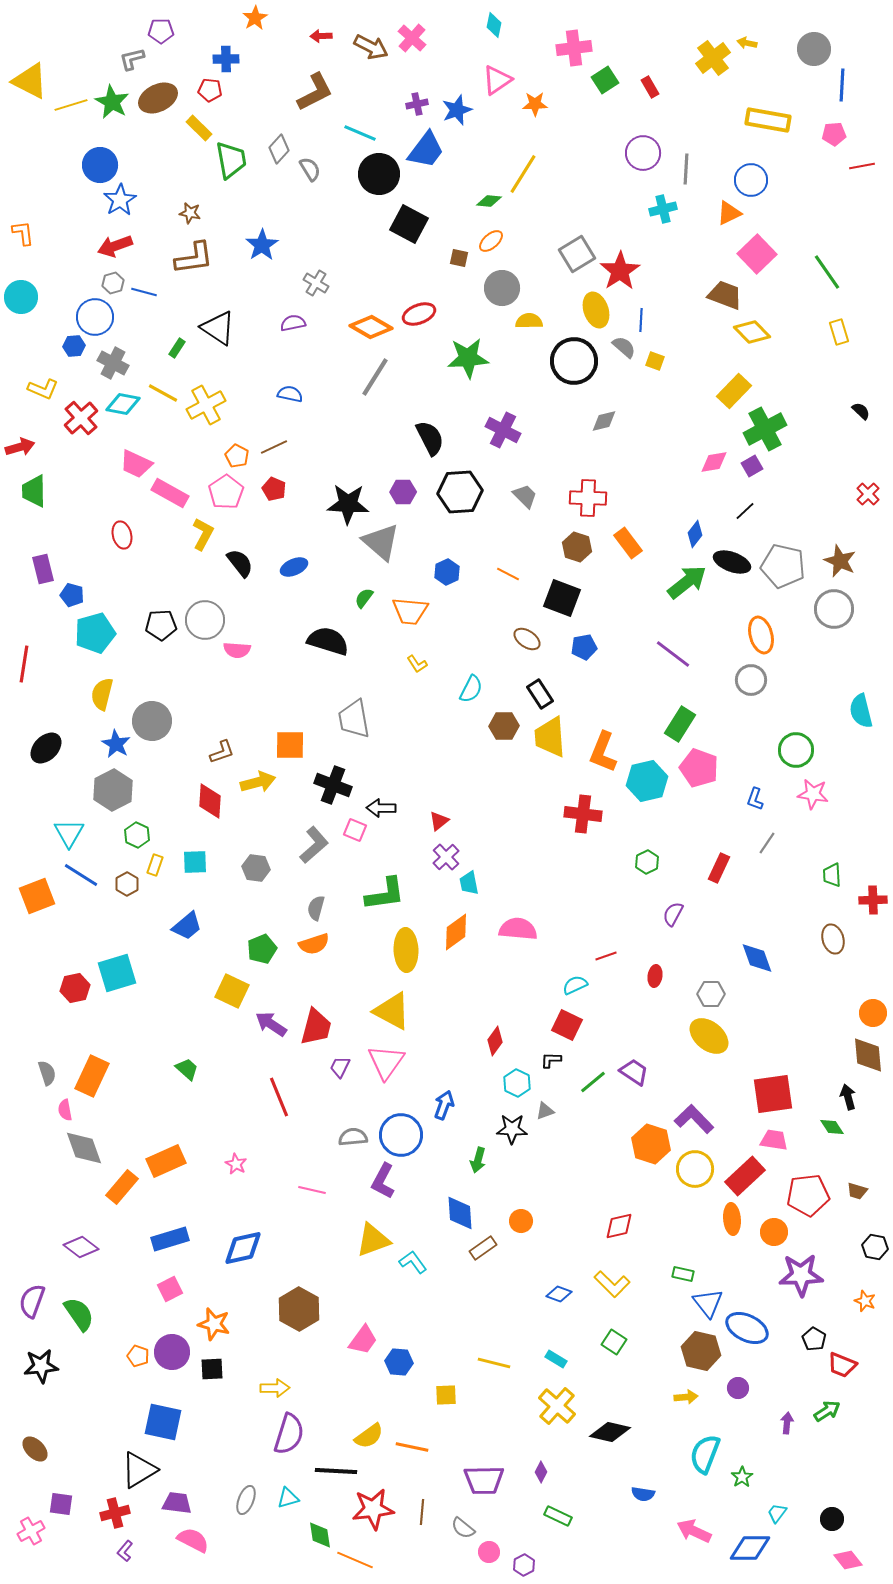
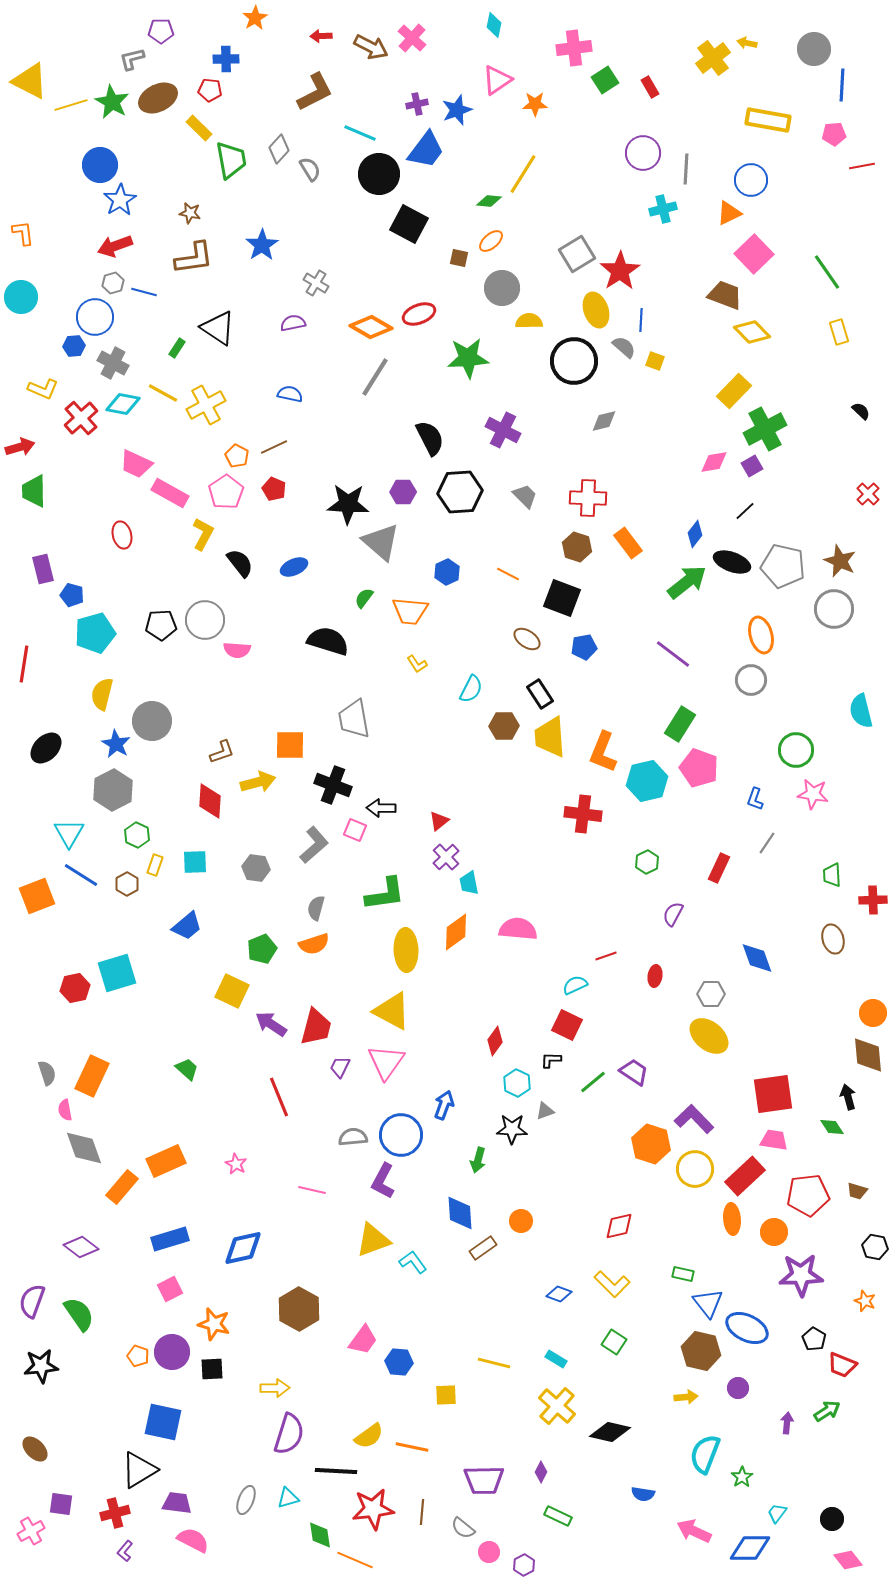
pink square at (757, 254): moved 3 px left
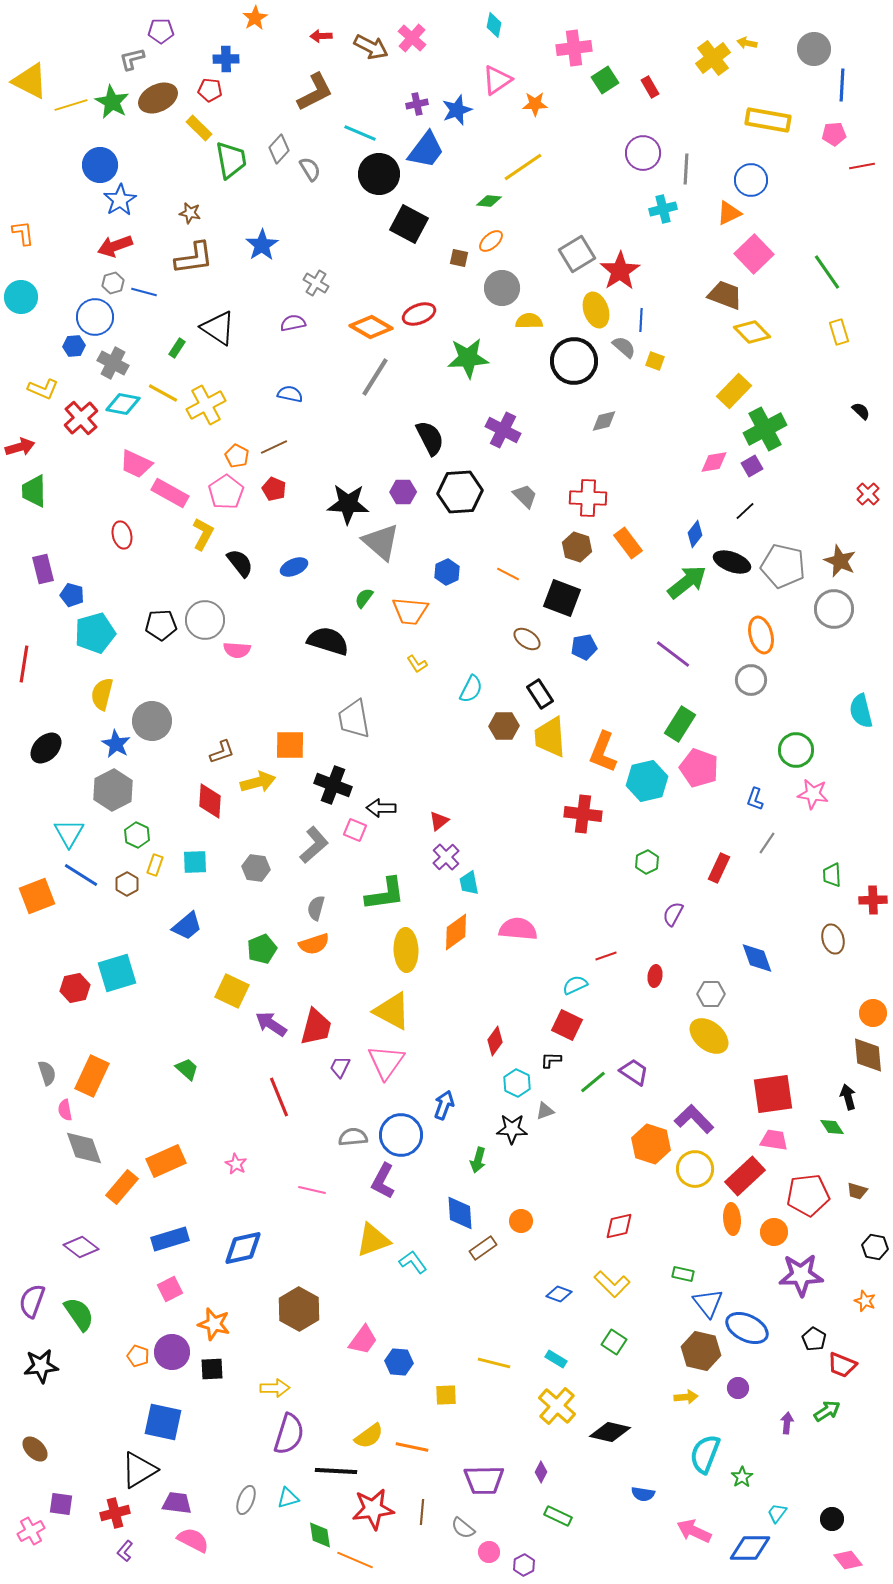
yellow line at (523, 174): moved 7 px up; rotated 24 degrees clockwise
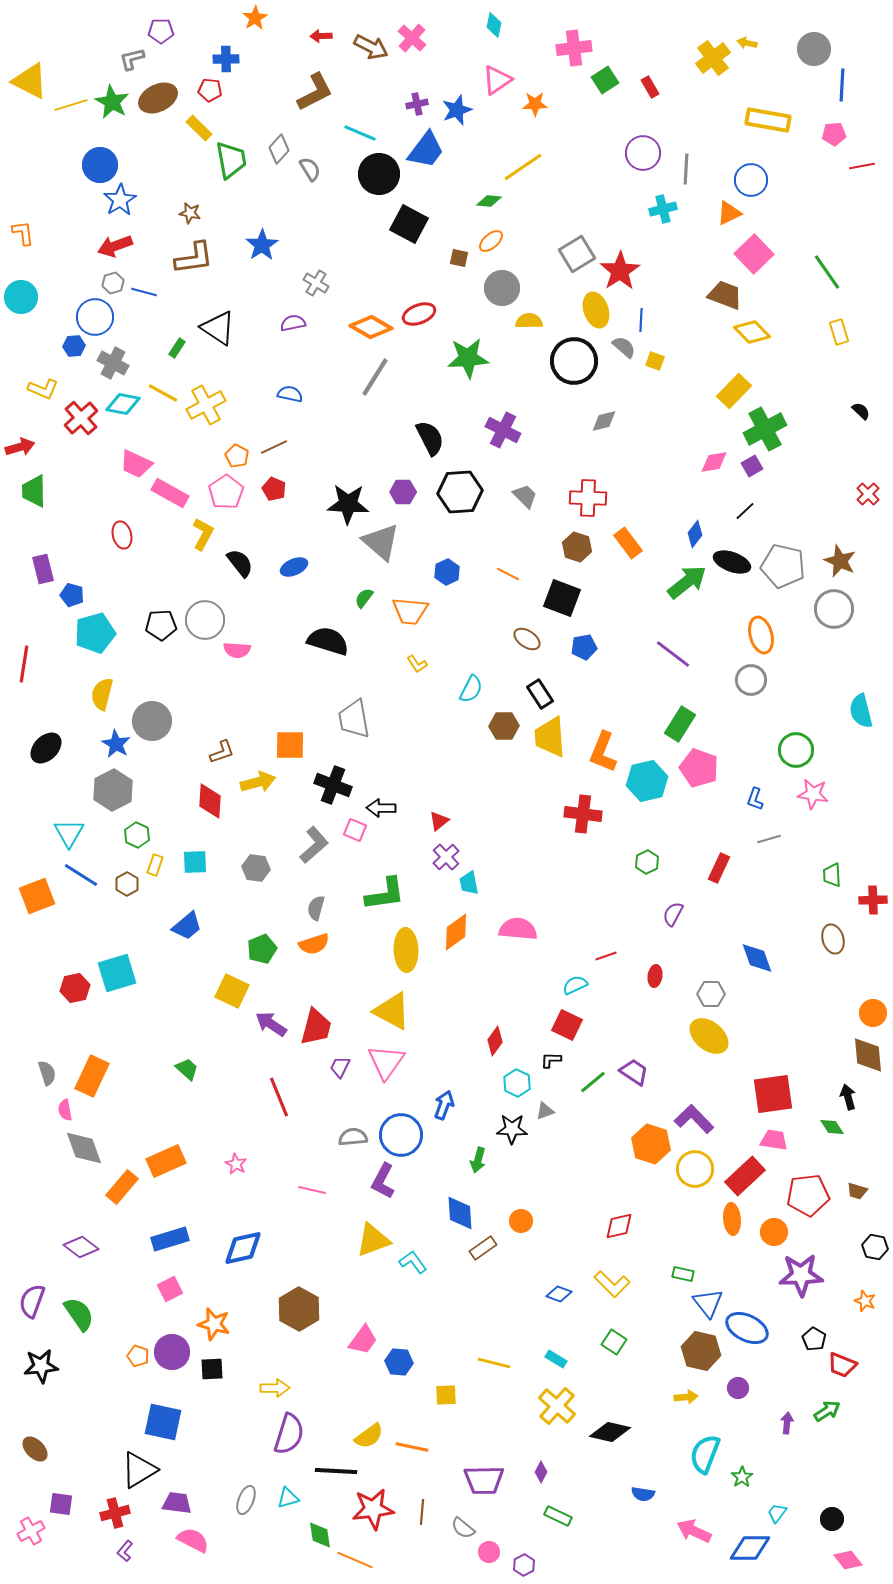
gray line at (767, 843): moved 2 px right, 4 px up; rotated 40 degrees clockwise
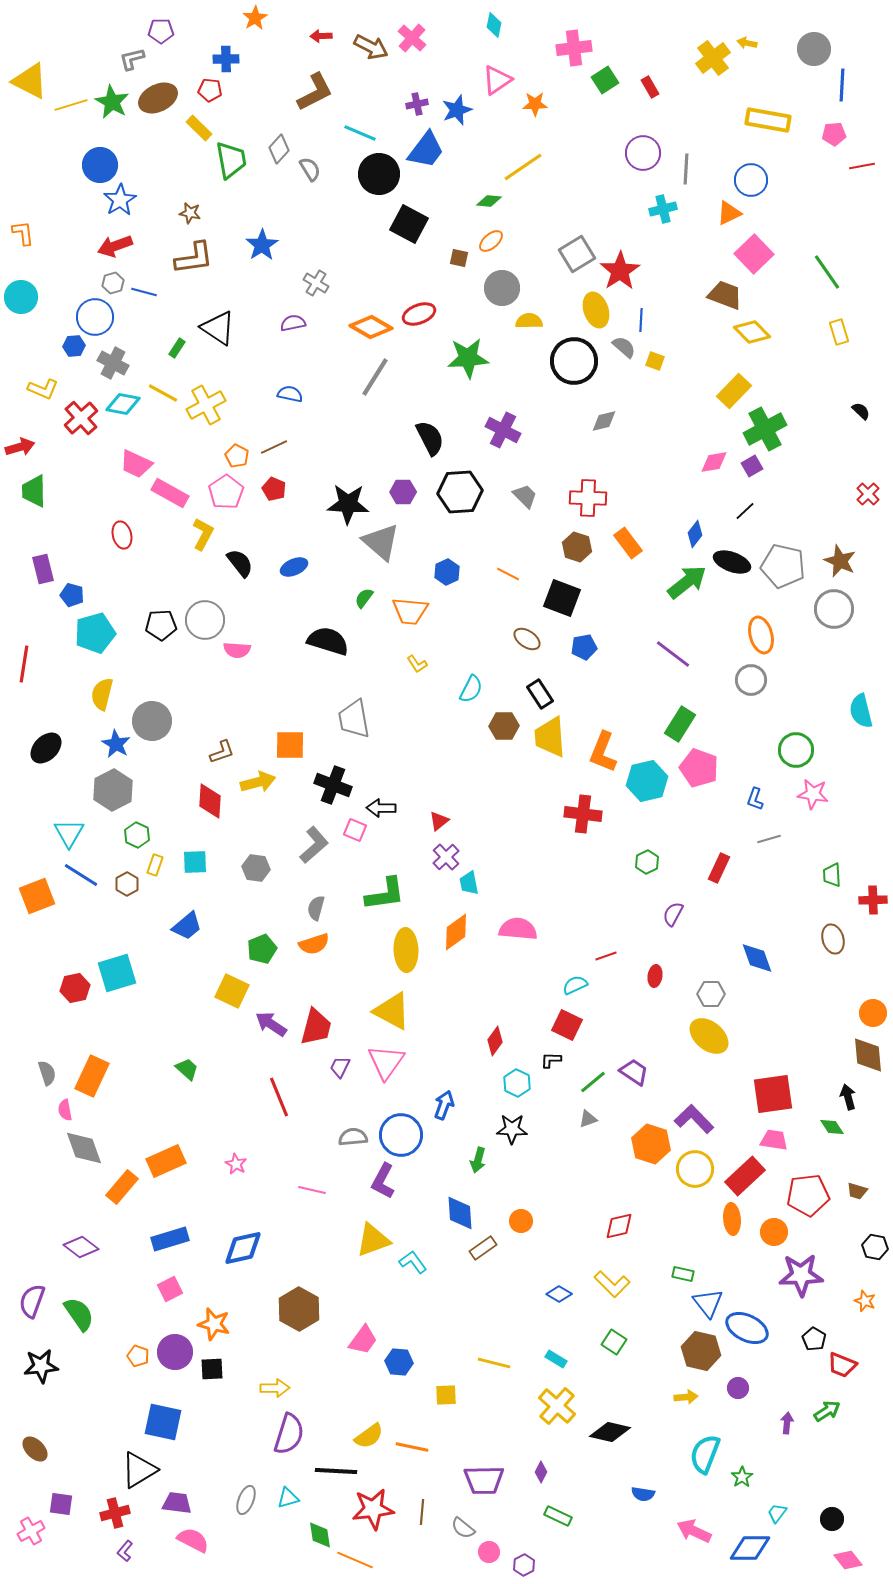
gray triangle at (545, 1111): moved 43 px right, 8 px down
blue diamond at (559, 1294): rotated 10 degrees clockwise
purple circle at (172, 1352): moved 3 px right
